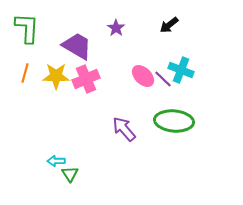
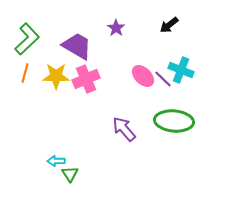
green L-shape: moved 11 px down; rotated 44 degrees clockwise
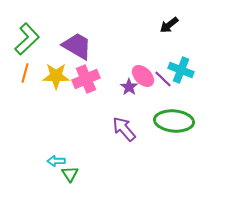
purple star: moved 13 px right, 59 px down
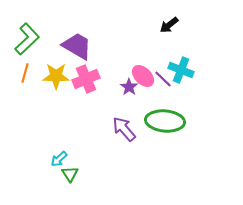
green ellipse: moved 9 px left
cyan arrow: moved 3 px right, 2 px up; rotated 42 degrees counterclockwise
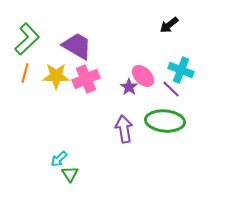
purple line: moved 8 px right, 10 px down
purple arrow: rotated 32 degrees clockwise
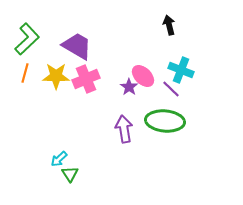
black arrow: rotated 114 degrees clockwise
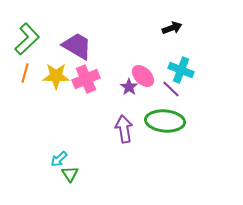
black arrow: moved 3 px right, 3 px down; rotated 84 degrees clockwise
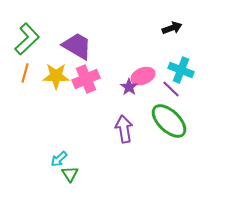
pink ellipse: rotated 65 degrees counterclockwise
green ellipse: moved 4 px right; rotated 39 degrees clockwise
